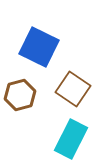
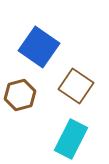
blue square: rotated 9 degrees clockwise
brown square: moved 3 px right, 3 px up
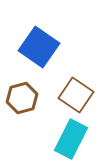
brown square: moved 9 px down
brown hexagon: moved 2 px right, 3 px down
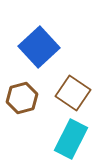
blue square: rotated 12 degrees clockwise
brown square: moved 3 px left, 2 px up
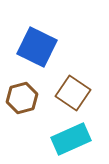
blue square: moved 2 px left; rotated 21 degrees counterclockwise
cyan rectangle: rotated 39 degrees clockwise
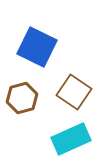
brown square: moved 1 px right, 1 px up
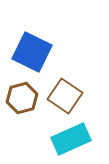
blue square: moved 5 px left, 5 px down
brown square: moved 9 px left, 4 px down
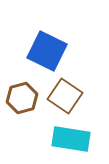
blue square: moved 15 px right, 1 px up
cyan rectangle: rotated 33 degrees clockwise
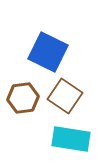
blue square: moved 1 px right, 1 px down
brown hexagon: moved 1 px right; rotated 8 degrees clockwise
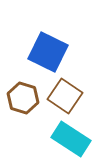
brown hexagon: rotated 24 degrees clockwise
cyan rectangle: rotated 24 degrees clockwise
